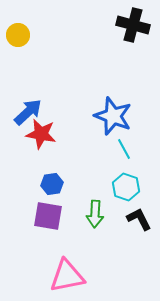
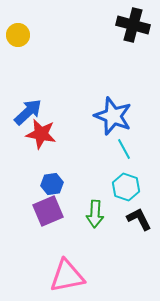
purple square: moved 5 px up; rotated 32 degrees counterclockwise
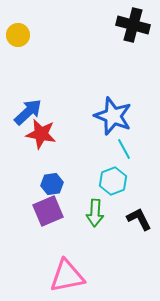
cyan hexagon: moved 13 px left, 6 px up; rotated 20 degrees clockwise
green arrow: moved 1 px up
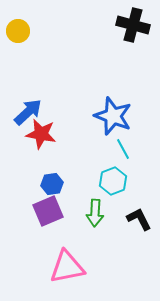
yellow circle: moved 4 px up
cyan line: moved 1 px left
pink triangle: moved 9 px up
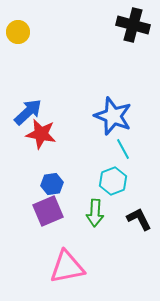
yellow circle: moved 1 px down
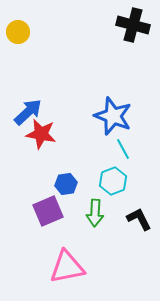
blue hexagon: moved 14 px right
